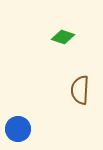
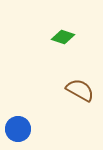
brown semicircle: rotated 116 degrees clockwise
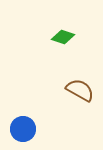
blue circle: moved 5 px right
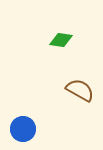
green diamond: moved 2 px left, 3 px down; rotated 10 degrees counterclockwise
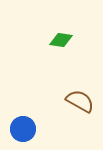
brown semicircle: moved 11 px down
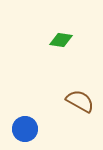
blue circle: moved 2 px right
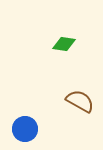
green diamond: moved 3 px right, 4 px down
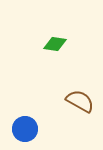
green diamond: moved 9 px left
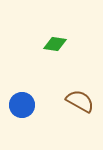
blue circle: moved 3 px left, 24 px up
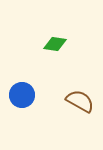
blue circle: moved 10 px up
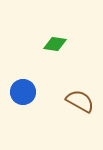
blue circle: moved 1 px right, 3 px up
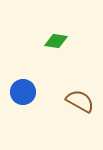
green diamond: moved 1 px right, 3 px up
